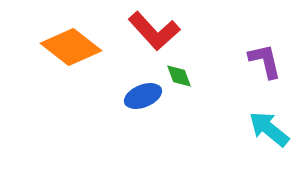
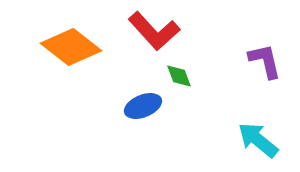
blue ellipse: moved 10 px down
cyan arrow: moved 11 px left, 11 px down
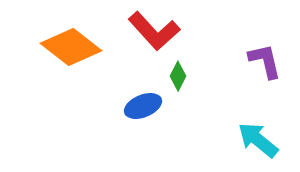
green diamond: moved 1 px left; rotated 48 degrees clockwise
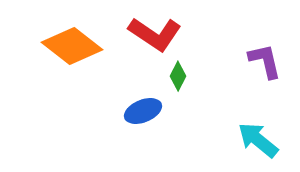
red L-shape: moved 1 px right, 3 px down; rotated 14 degrees counterclockwise
orange diamond: moved 1 px right, 1 px up
blue ellipse: moved 5 px down
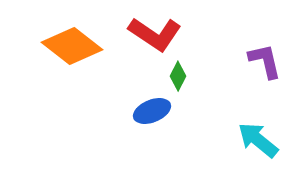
blue ellipse: moved 9 px right
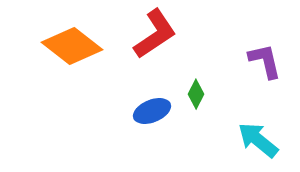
red L-shape: rotated 68 degrees counterclockwise
green diamond: moved 18 px right, 18 px down
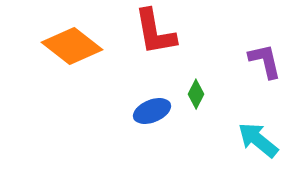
red L-shape: moved 2 px up; rotated 114 degrees clockwise
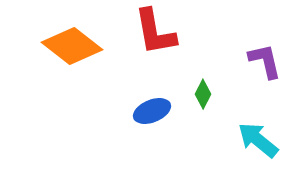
green diamond: moved 7 px right
